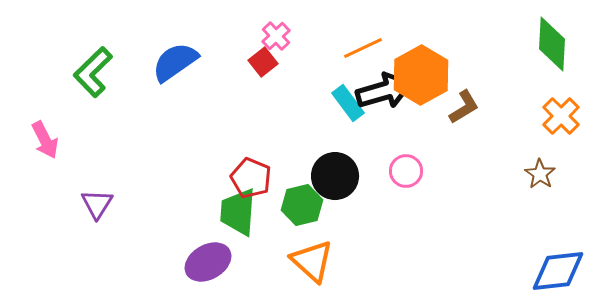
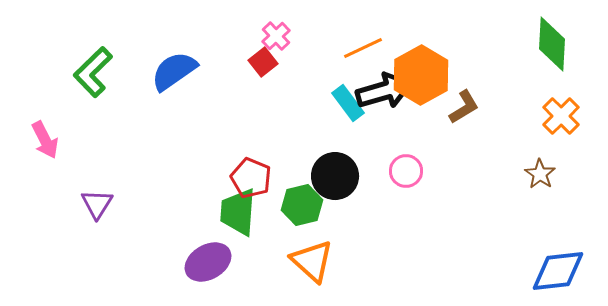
blue semicircle: moved 1 px left, 9 px down
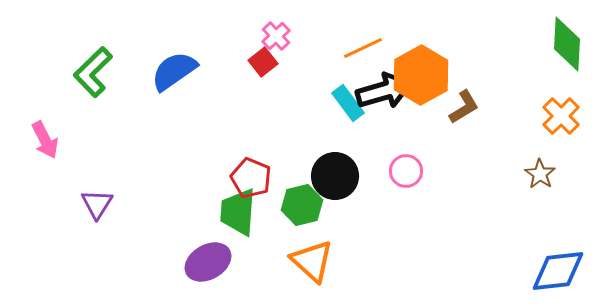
green diamond: moved 15 px right
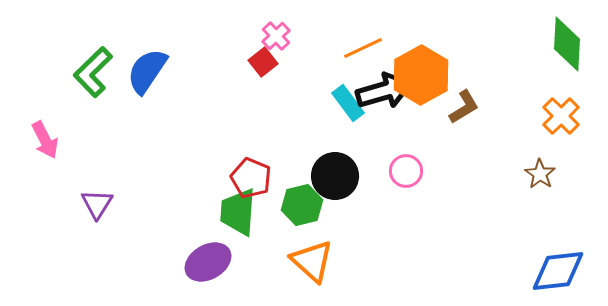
blue semicircle: moved 27 px left; rotated 21 degrees counterclockwise
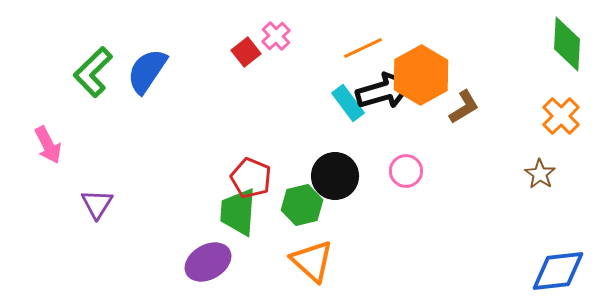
red square: moved 17 px left, 10 px up
pink arrow: moved 3 px right, 5 px down
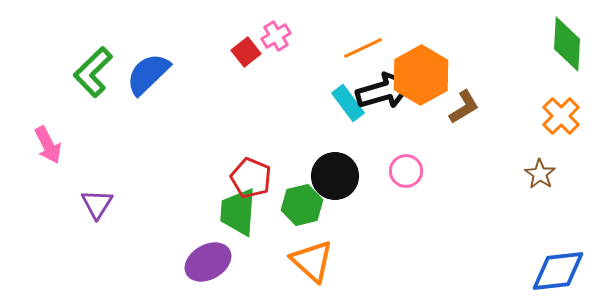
pink cross: rotated 12 degrees clockwise
blue semicircle: moved 1 px right, 3 px down; rotated 12 degrees clockwise
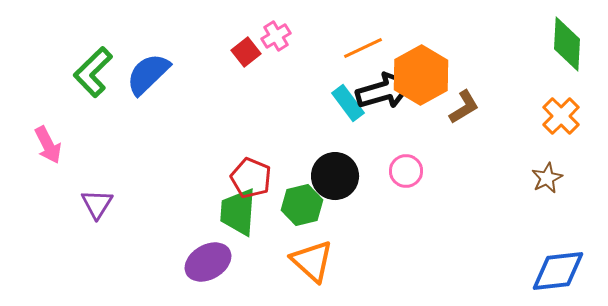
brown star: moved 7 px right, 4 px down; rotated 12 degrees clockwise
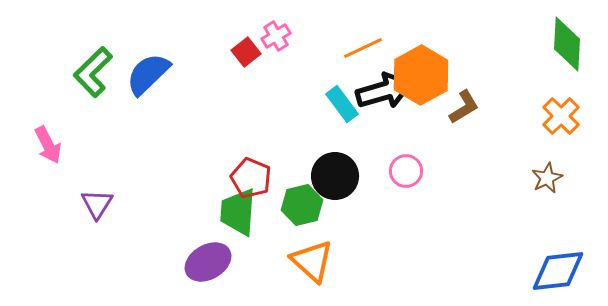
cyan rectangle: moved 6 px left, 1 px down
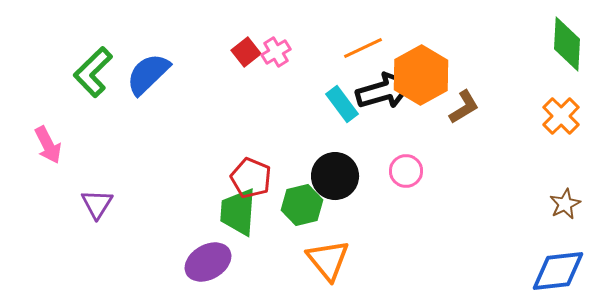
pink cross: moved 16 px down
brown star: moved 18 px right, 26 px down
orange triangle: moved 16 px right, 1 px up; rotated 9 degrees clockwise
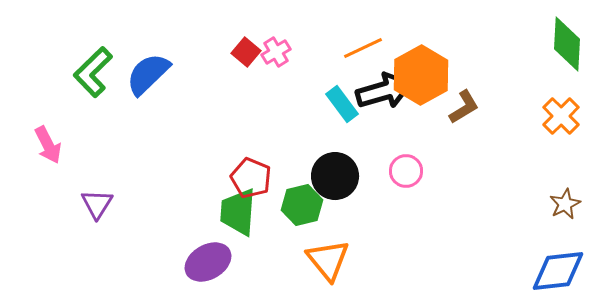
red square: rotated 12 degrees counterclockwise
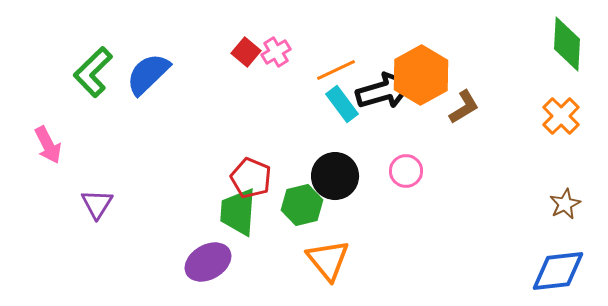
orange line: moved 27 px left, 22 px down
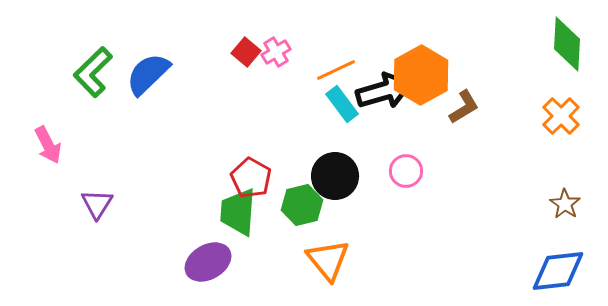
red pentagon: rotated 6 degrees clockwise
brown star: rotated 12 degrees counterclockwise
